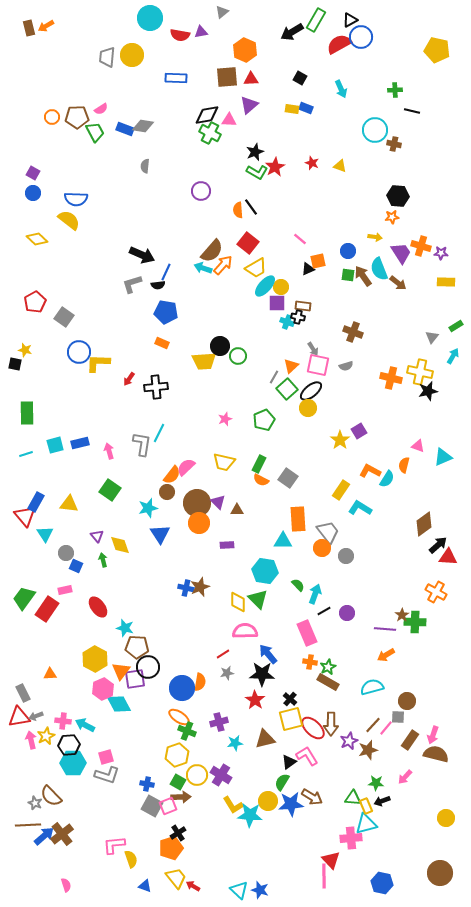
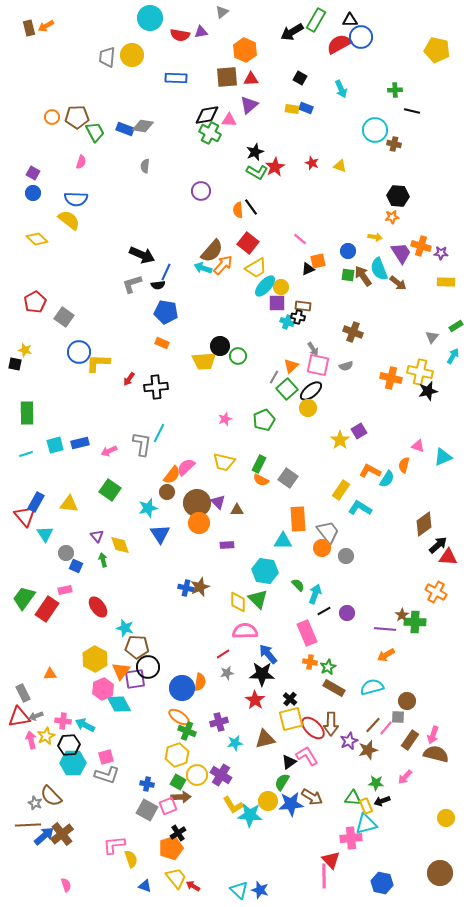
black triangle at (350, 20): rotated 28 degrees clockwise
pink semicircle at (101, 109): moved 20 px left, 53 px down; rotated 40 degrees counterclockwise
pink arrow at (109, 451): rotated 98 degrees counterclockwise
brown rectangle at (328, 682): moved 6 px right, 6 px down
gray square at (152, 806): moved 5 px left, 4 px down
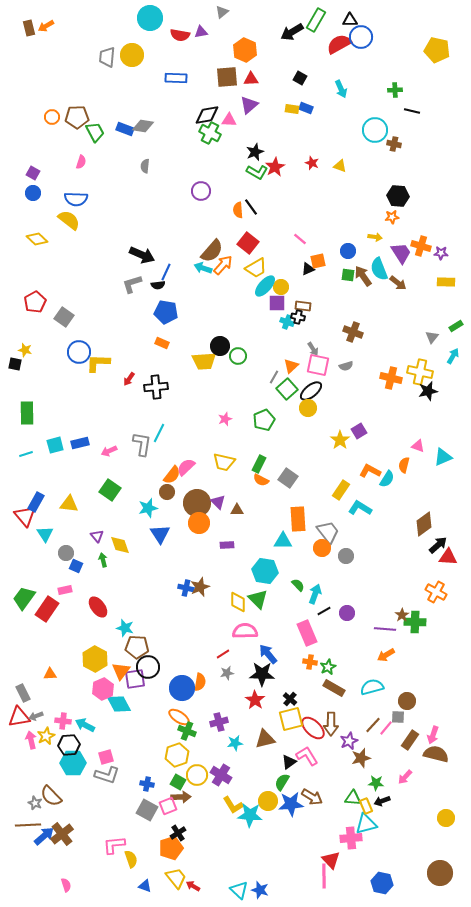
brown star at (368, 750): moved 7 px left, 8 px down
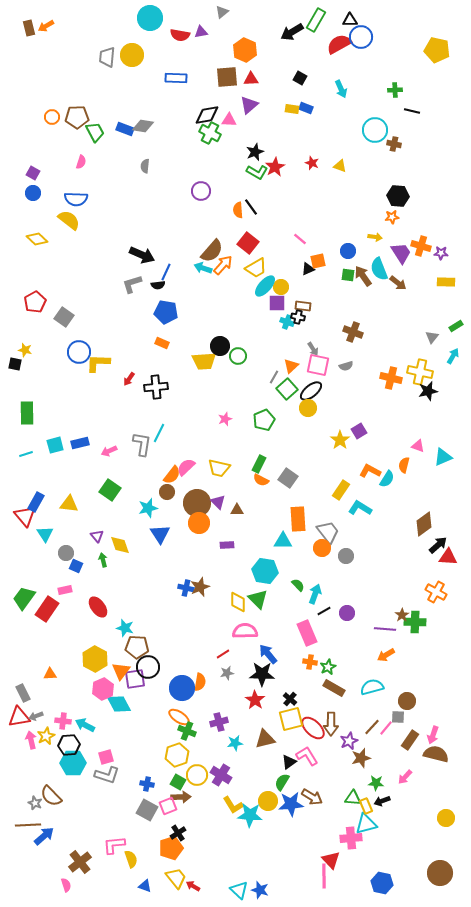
yellow trapezoid at (224, 462): moved 5 px left, 6 px down
brown line at (373, 725): moved 1 px left, 2 px down
brown cross at (62, 834): moved 18 px right, 28 px down
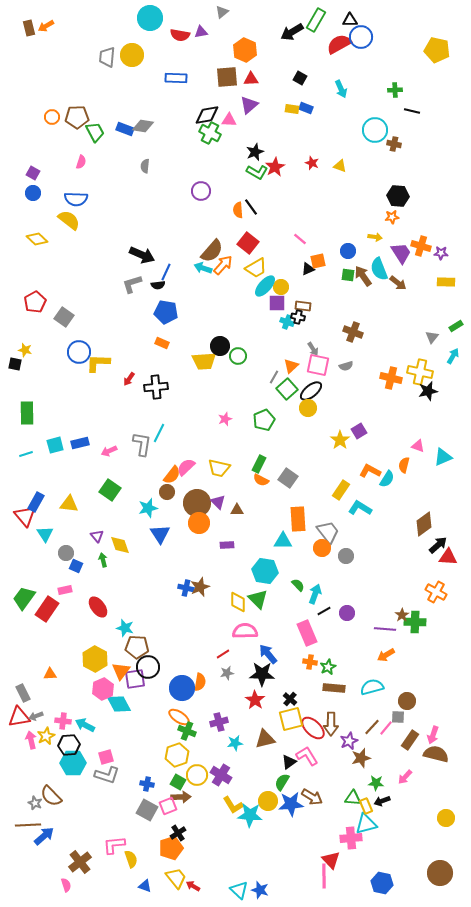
brown rectangle at (334, 688): rotated 25 degrees counterclockwise
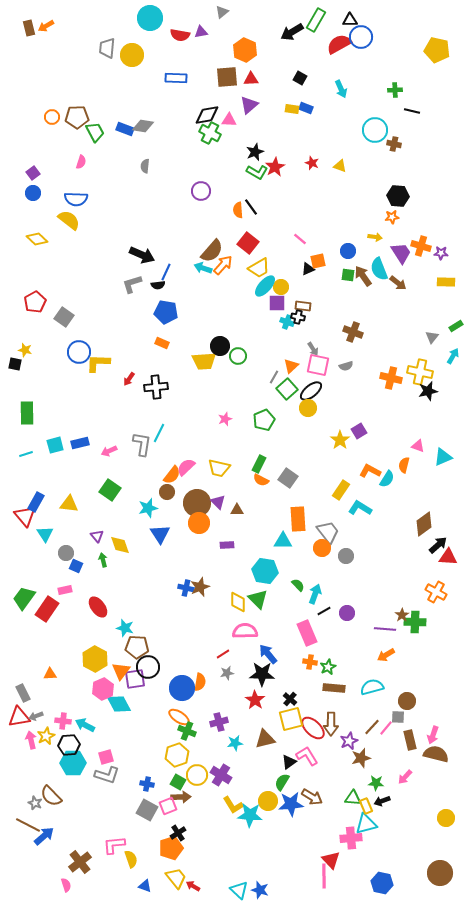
gray trapezoid at (107, 57): moved 9 px up
purple square at (33, 173): rotated 24 degrees clockwise
yellow trapezoid at (256, 268): moved 3 px right
brown rectangle at (410, 740): rotated 48 degrees counterclockwise
brown line at (28, 825): rotated 30 degrees clockwise
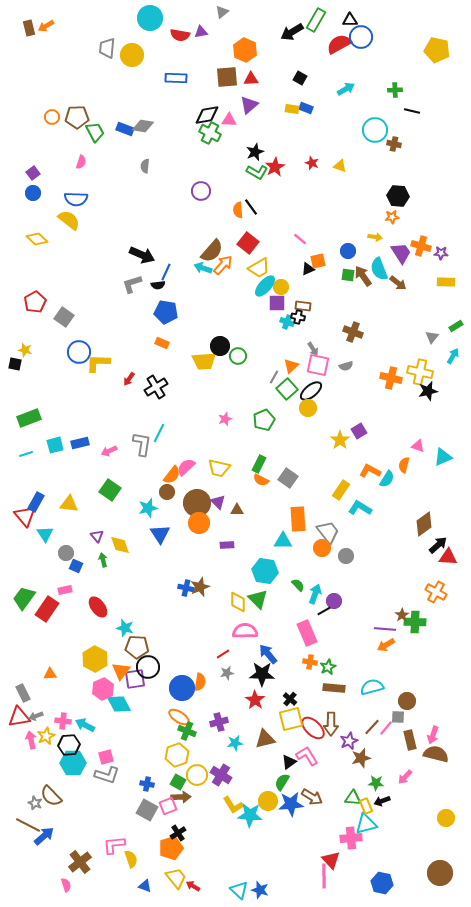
cyan arrow at (341, 89): moved 5 px right; rotated 96 degrees counterclockwise
black cross at (156, 387): rotated 25 degrees counterclockwise
green rectangle at (27, 413): moved 2 px right, 5 px down; rotated 70 degrees clockwise
purple circle at (347, 613): moved 13 px left, 12 px up
orange arrow at (386, 655): moved 10 px up
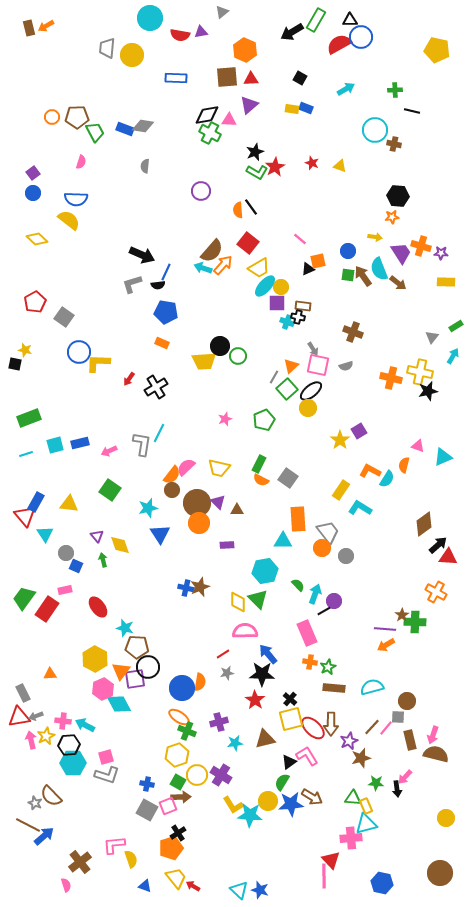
brown circle at (167, 492): moved 5 px right, 2 px up
cyan hexagon at (265, 571): rotated 20 degrees counterclockwise
black arrow at (382, 801): moved 15 px right, 12 px up; rotated 77 degrees counterclockwise
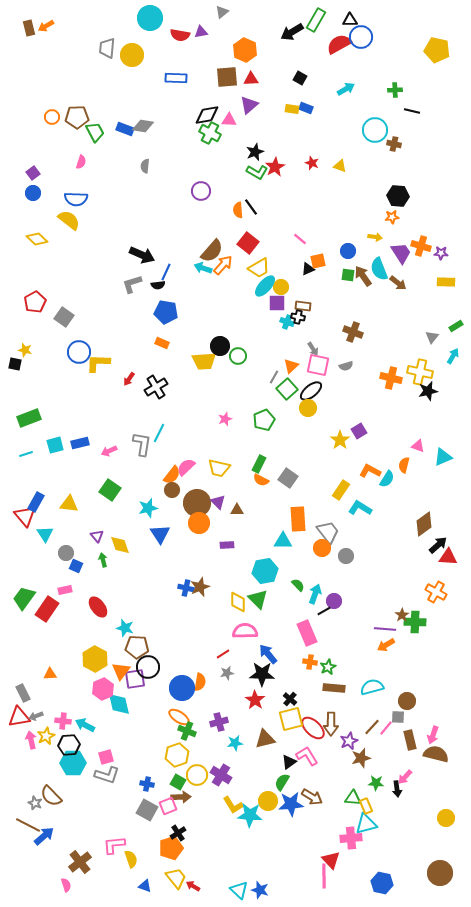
cyan diamond at (119, 704): rotated 15 degrees clockwise
